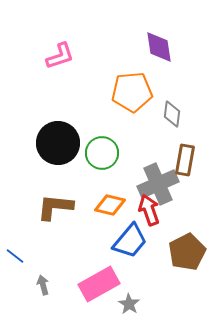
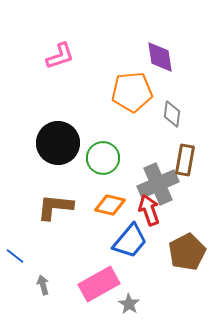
purple diamond: moved 1 px right, 10 px down
green circle: moved 1 px right, 5 px down
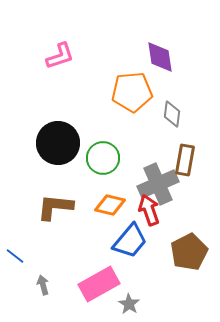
brown pentagon: moved 2 px right
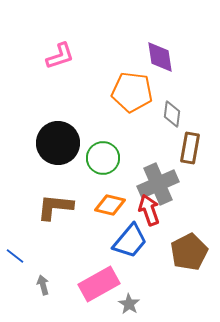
orange pentagon: rotated 12 degrees clockwise
brown rectangle: moved 5 px right, 12 px up
